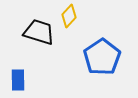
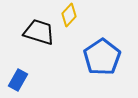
yellow diamond: moved 1 px up
blue rectangle: rotated 30 degrees clockwise
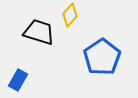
yellow diamond: moved 1 px right
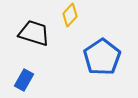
black trapezoid: moved 5 px left, 1 px down
blue rectangle: moved 6 px right
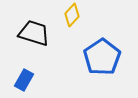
yellow diamond: moved 2 px right
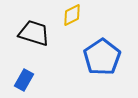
yellow diamond: rotated 20 degrees clockwise
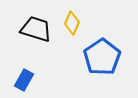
yellow diamond: moved 8 px down; rotated 40 degrees counterclockwise
black trapezoid: moved 2 px right, 4 px up
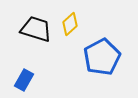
yellow diamond: moved 2 px left, 1 px down; rotated 25 degrees clockwise
blue pentagon: rotated 6 degrees clockwise
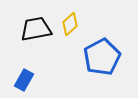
black trapezoid: rotated 28 degrees counterclockwise
